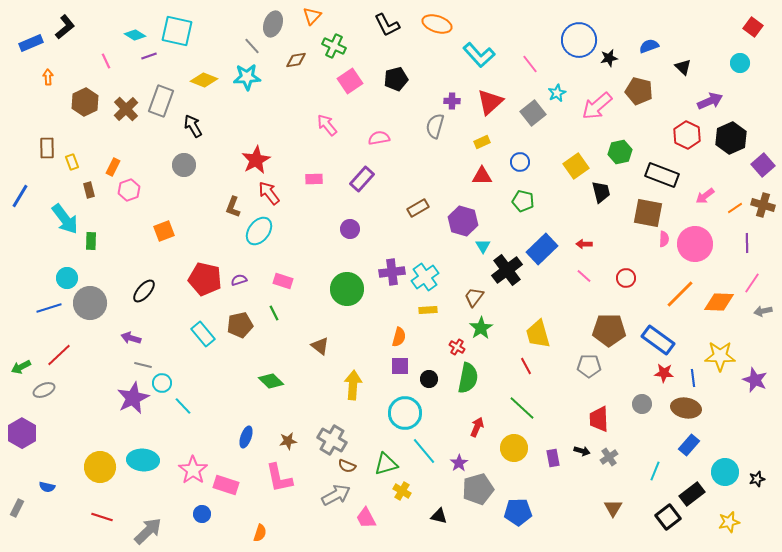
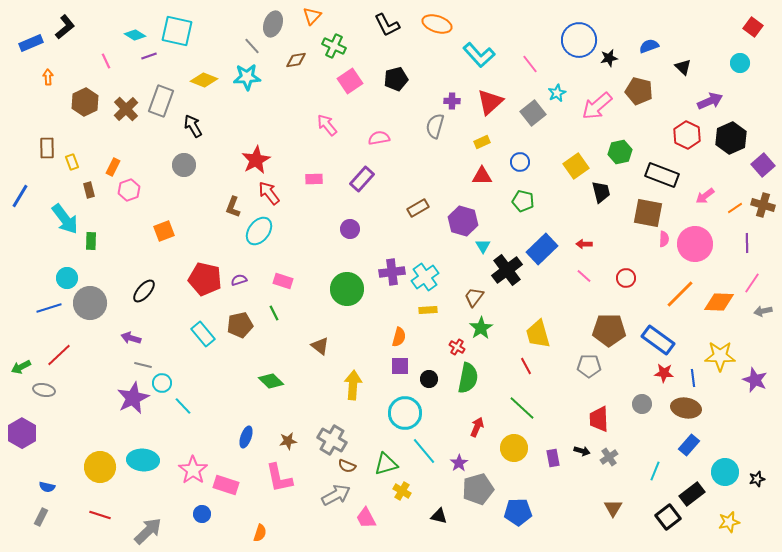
gray ellipse at (44, 390): rotated 35 degrees clockwise
gray rectangle at (17, 508): moved 24 px right, 9 px down
red line at (102, 517): moved 2 px left, 2 px up
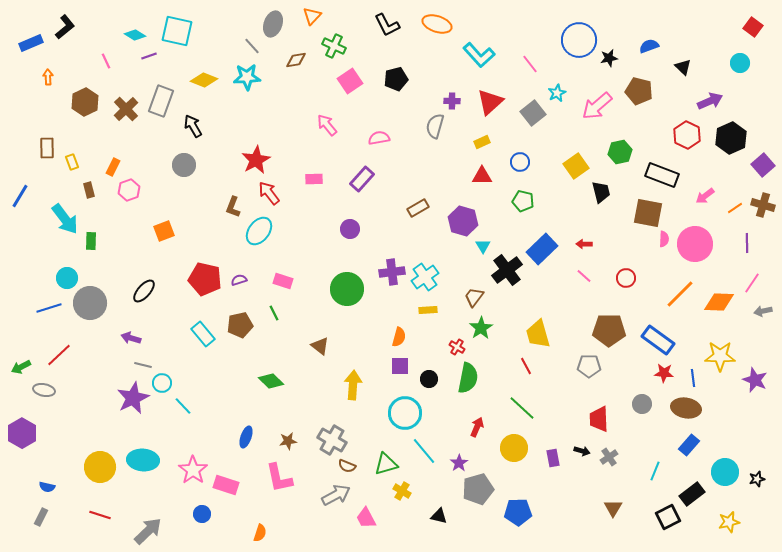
black square at (668, 517): rotated 10 degrees clockwise
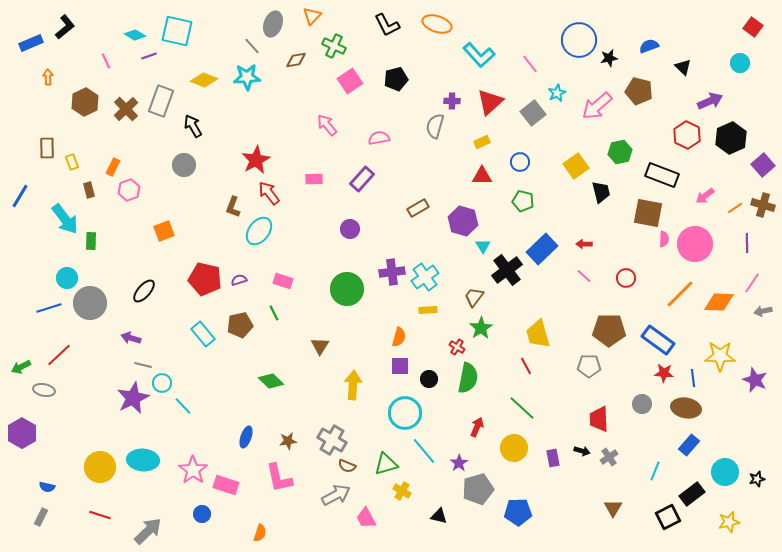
brown triangle at (320, 346): rotated 24 degrees clockwise
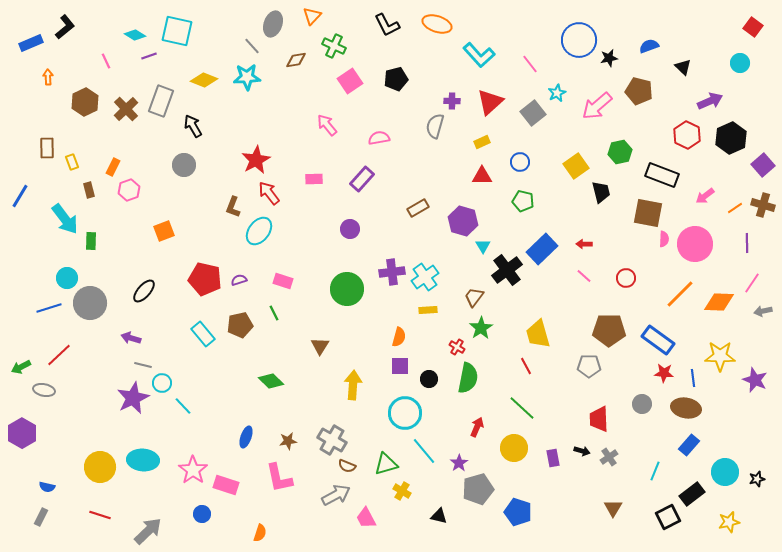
blue pentagon at (518, 512): rotated 20 degrees clockwise
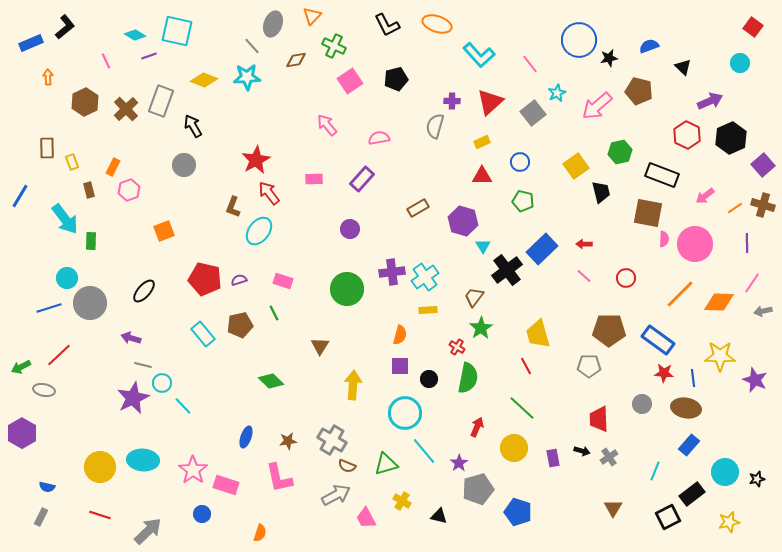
orange semicircle at (399, 337): moved 1 px right, 2 px up
yellow cross at (402, 491): moved 10 px down
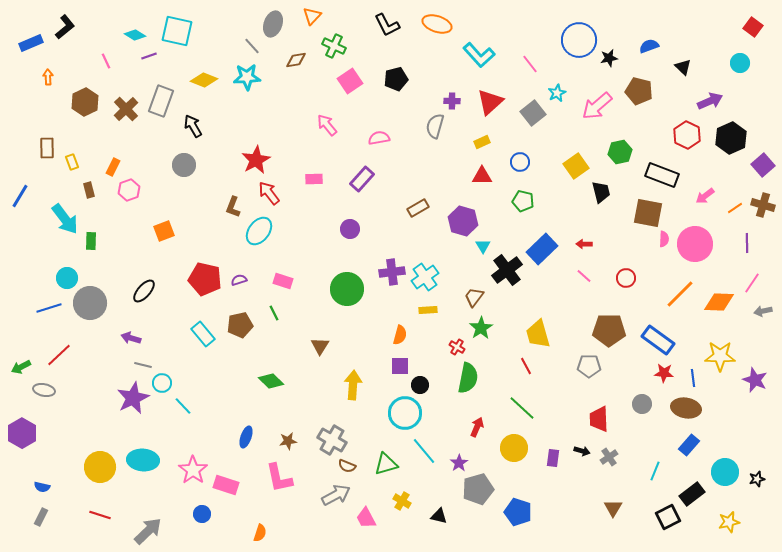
black circle at (429, 379): moved 9 px left, 6 px down
purple rectangle at (553, 458): rotated 18 degrees clockwise
blue semicircle at (47, 487): moved 5 px left
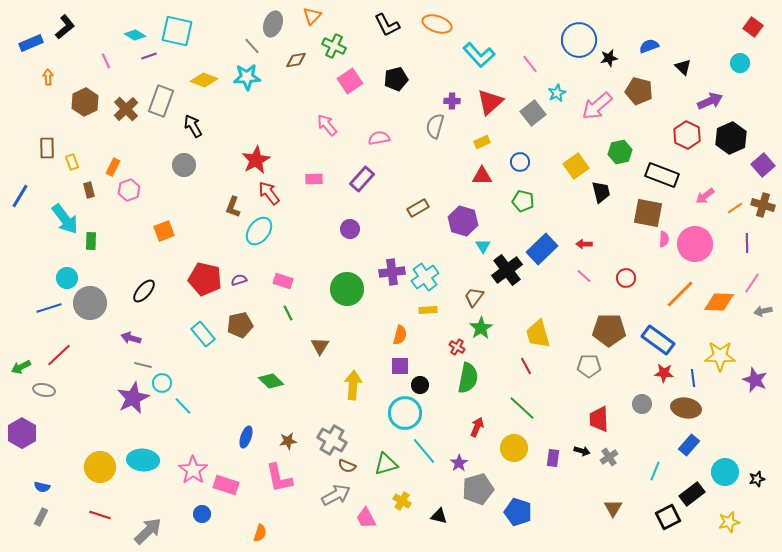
green line at (274, 313): moved 14 px right
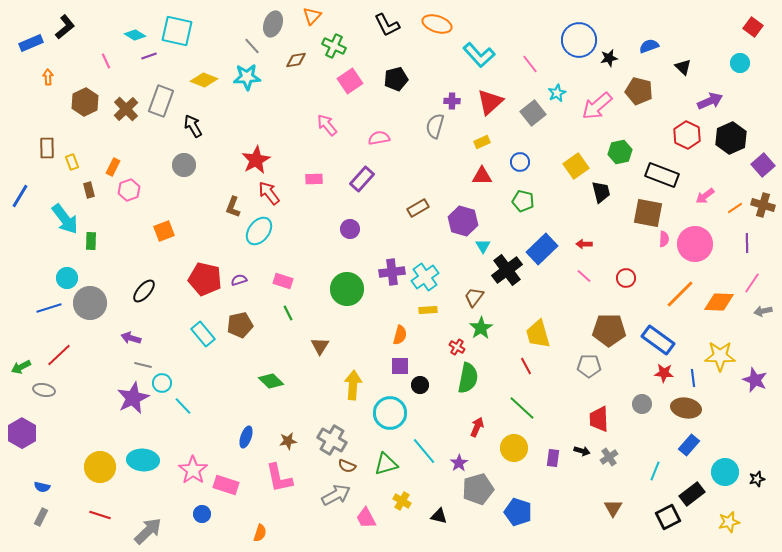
cyan circle at (405, 413): moved 15 px left
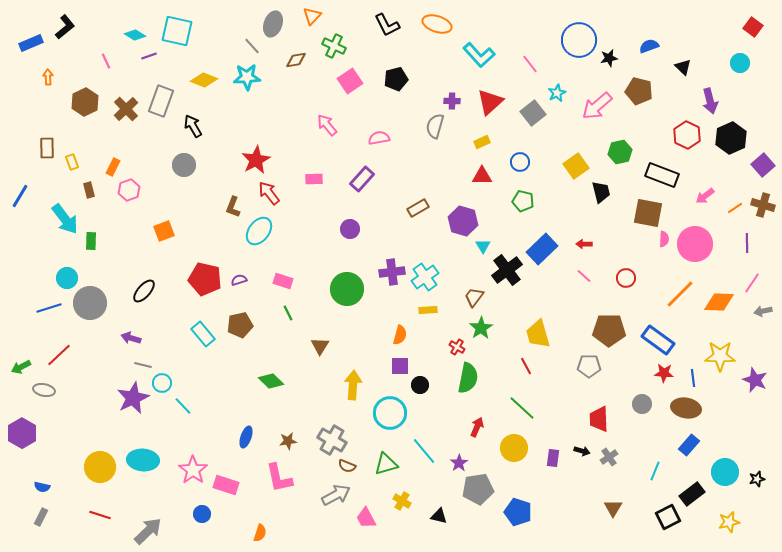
purple arrow at (710, 101): rotated 100 degrees clockwise
gray pentagon at (478, 489): rotated 8 degrees clockwise
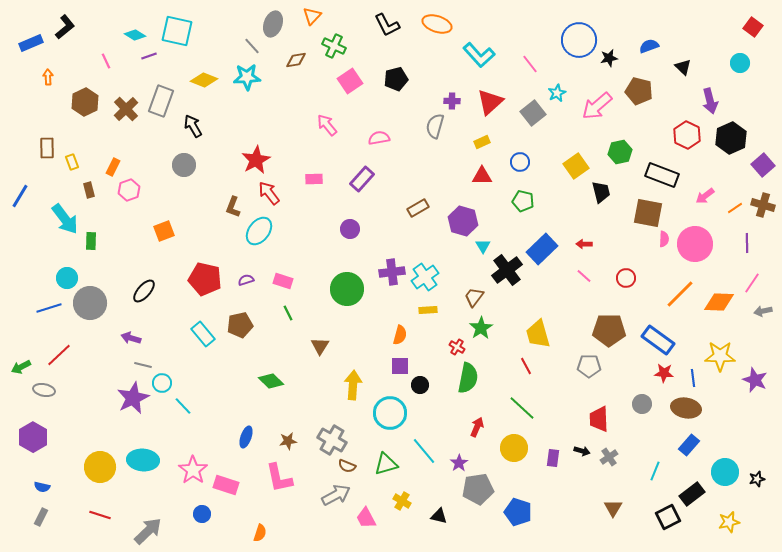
purple semicircle at (239, 280): moved 7 px right
purple hexagon at (22, 433): moved 11 px right, 4 px down
